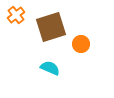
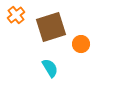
cyan semicircle: rotated 36 degrees clockwise
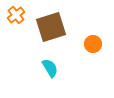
orange circle: moved 12 px right
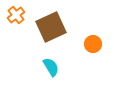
brown square: rotated 8 degrees counterclockwise
cyan semicircle: moved 1 px right, 1 px up
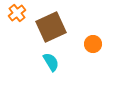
orange cross: moved 1 px right, 2 px up
cyan semicircle: moved 5 px up
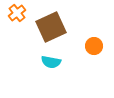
orange circle: moved 1 px right, 2 px down
cyan semicircle: rotated 132 degrees clockwise
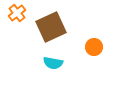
orange circle: moved 1 px down
cyan semicircle: moved 2 px right, 1 px down
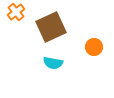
orange cross: moved 1 px left, 1 px up
